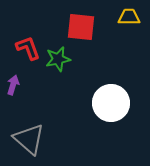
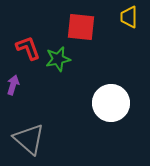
yellow trapezoid: rotated 90 degrees counterclockwise
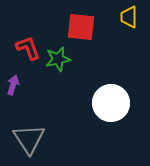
gray triangle: rotated 16 degrees clockwise
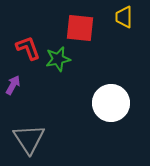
yellow trapezoid: moved 5 px left
red square: moved 1 px left, 1 px down
purple arrow: rotated 12 degrees clockwise
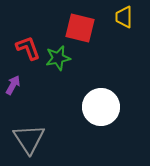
red square: rotated 8 degrees clockwise
green star: moved 1 px up
white circle: moved 10 px left, 4 px down
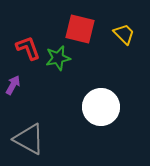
yellow trapezoid: moved 17 px down; rotated 135 degrees clockwise
red square: moved 1 px down
gray triangle: rotated 28 degrees counterclockwise
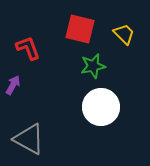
green star: moved 35 px right, 8 px down
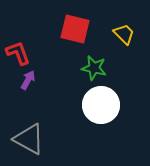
red square: moved 5 px left
red L-shape: moved 10 px left, 5 px down
green star: moved 1 px right, 2 px down; rotated 25 degrees clockwise
purple arrow: moved 15 px right, 5 px up
white circle: moved 2 px up
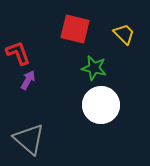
gray triangle: rotated 12 degrees clockwise
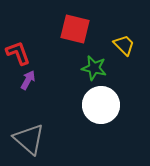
yellow trapezoid: moved 11 px down
